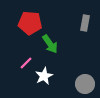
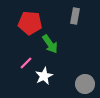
gray rectangle: moved 10 px left, 7 px up
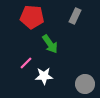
gray rectangle: rotated 14 degrees clockwise
red pentagon: moved 2 px right, 6 px up
white star: rotated 24 degrees clockwise
